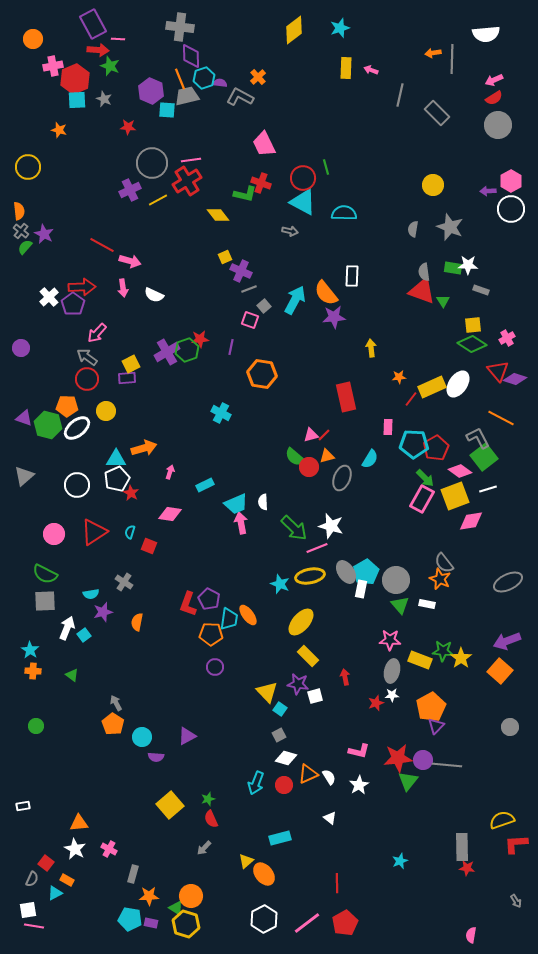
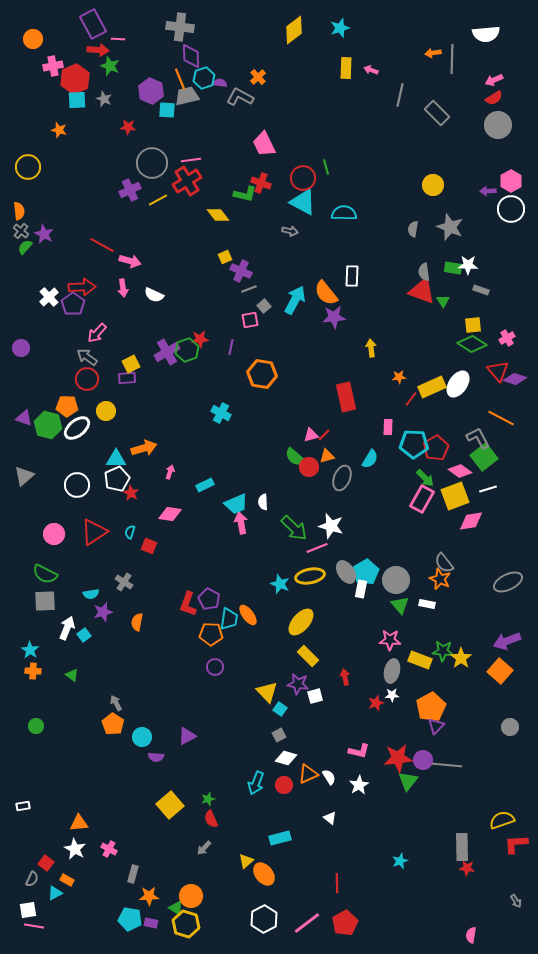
pink square at (250, 320): rotated 30 degrees counterclockwise
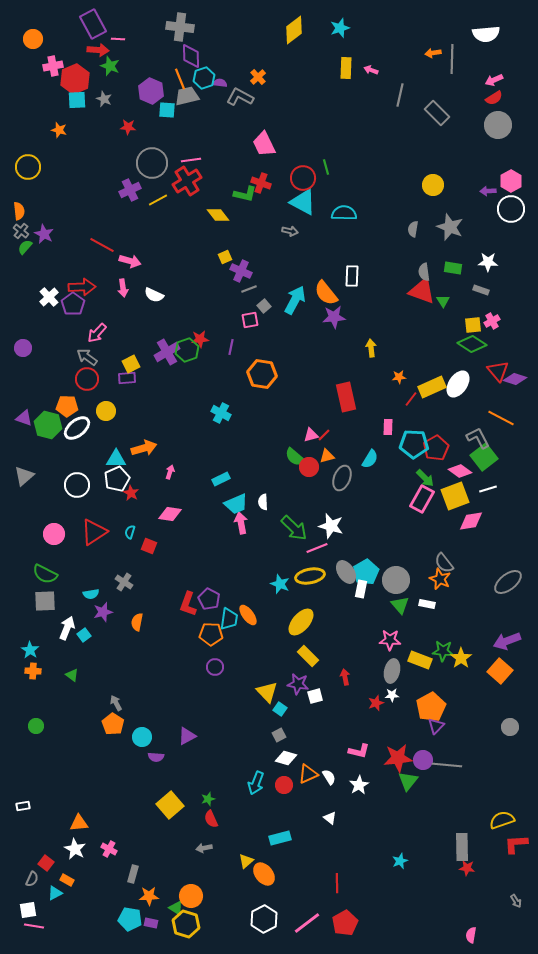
white star at (468, 265): moved 20 px right, 3 px up
pink cross at (507, 338): moved 15 px left, 17 px up
purple circle at (21, 348): moved 2 px right
cyan rectangle at (205, 485): moved 16 px right, 6 px up
gray ellipse at (508, 582): rotated 12 degrees counterclockwise
gray arrow at (204, 848): rotated 35 degrees clockwise
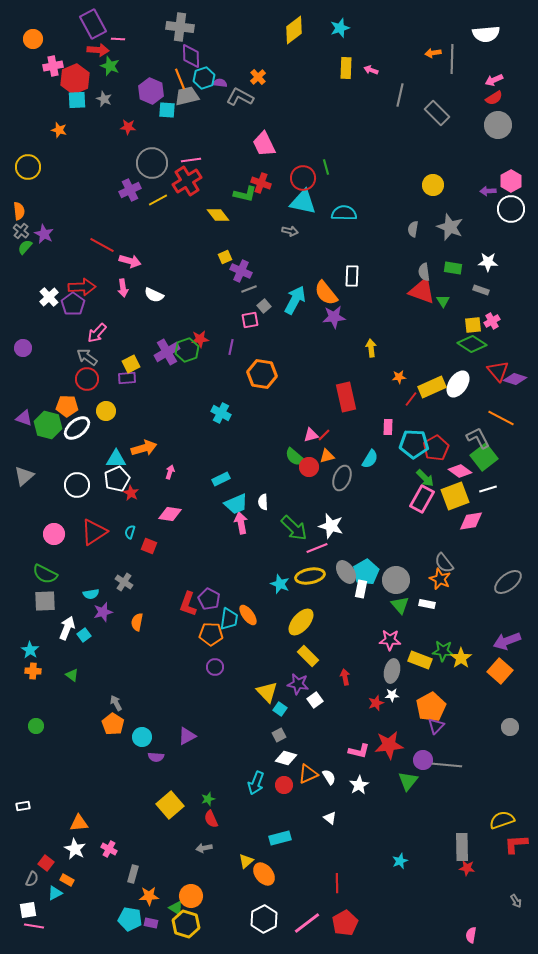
cyan triangle at (303, 202): rotated 16 degrees counterclockwise
white square at (315, 696): moved 4 px down; rotated 21 degrees counterclockwise
red star at (398, 758): moved 9 px left, 13 px up
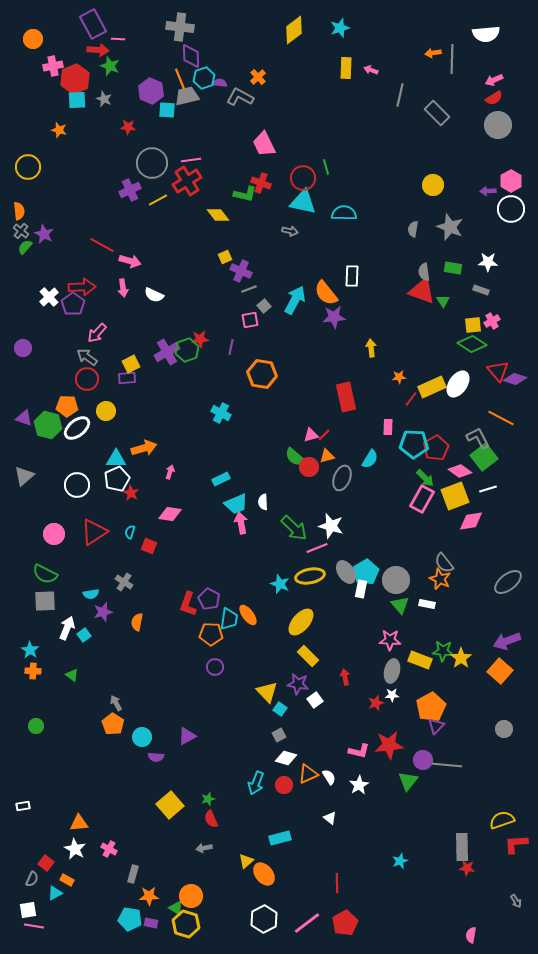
gray circle at (510, 727): moved 6 px left, 2 px down
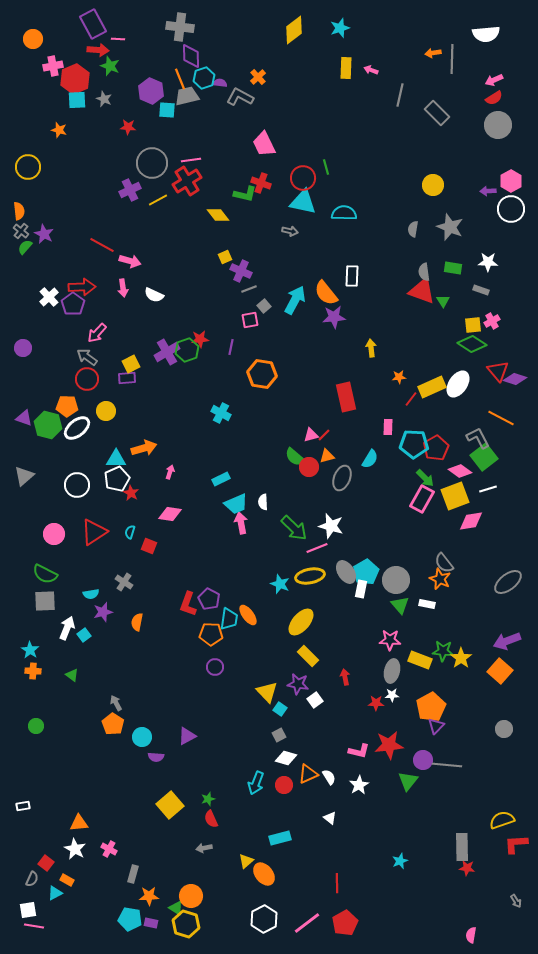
red star at (376, 703): rotated 21 degrees clockwise
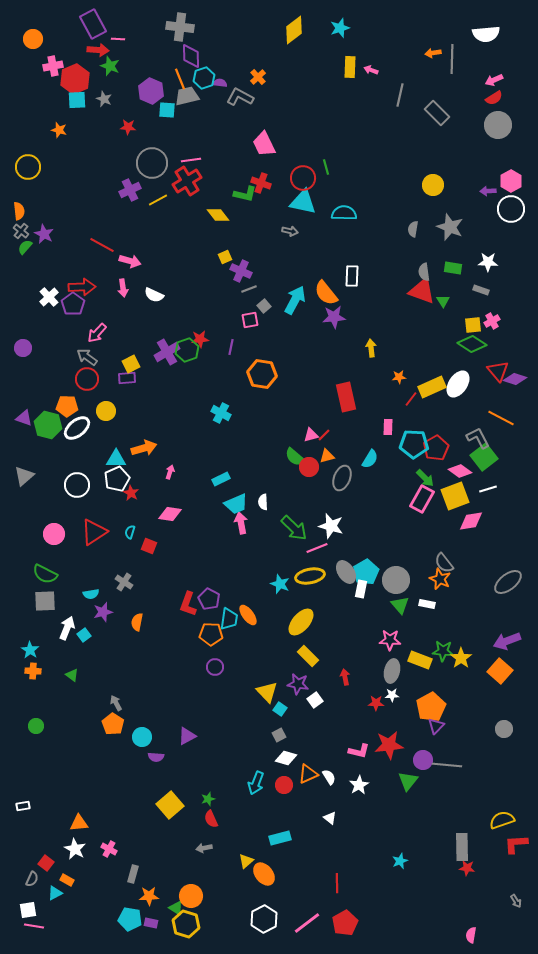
yellow rectangle at (346, 68): moved 4 px right, 1 px up
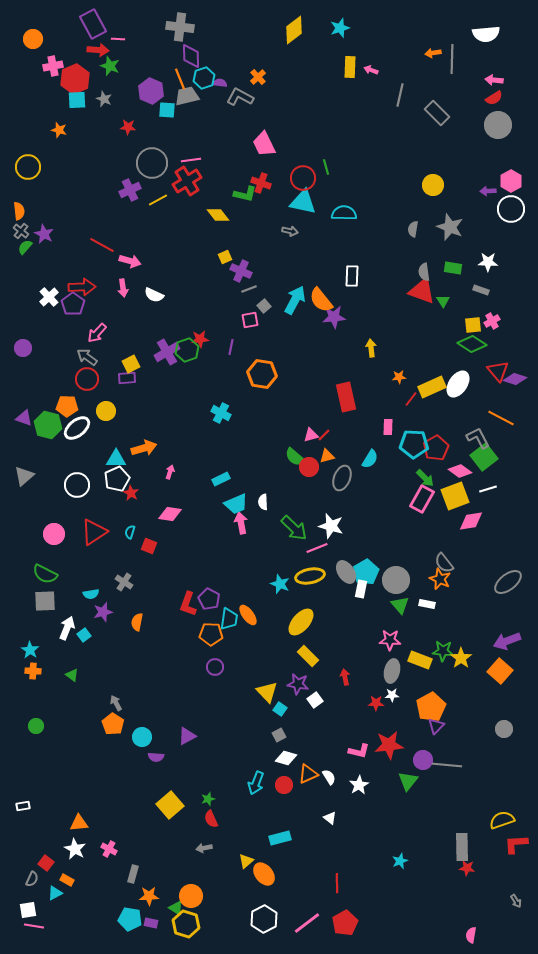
pink arrow at (494, 80): rotated 30 degrees clockwise
orange semicircle at (326, 293): moved 5 px left, 7 px down
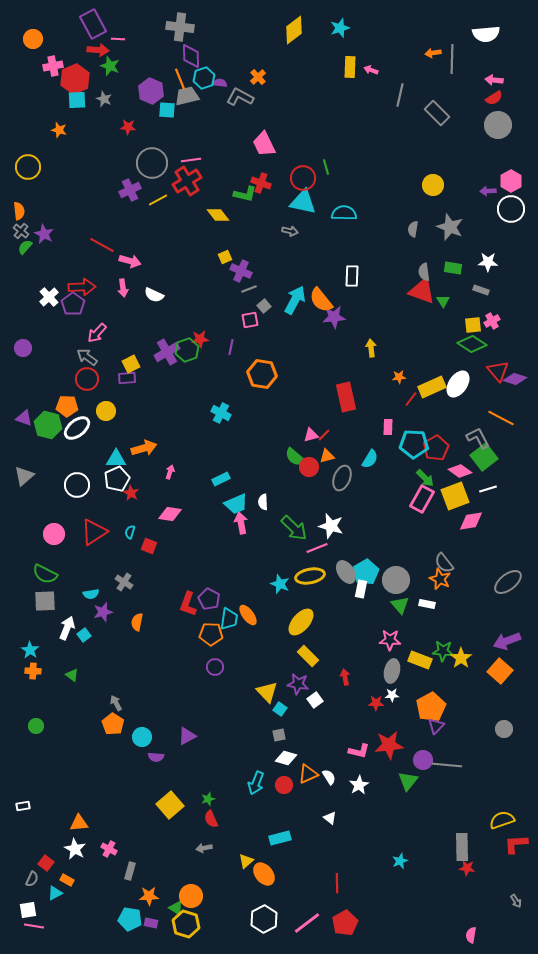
gray square at (279, 735): rotated 16 degrees clockwise
gray rectangle at (133, 874): moved 3 px left, 3 px up
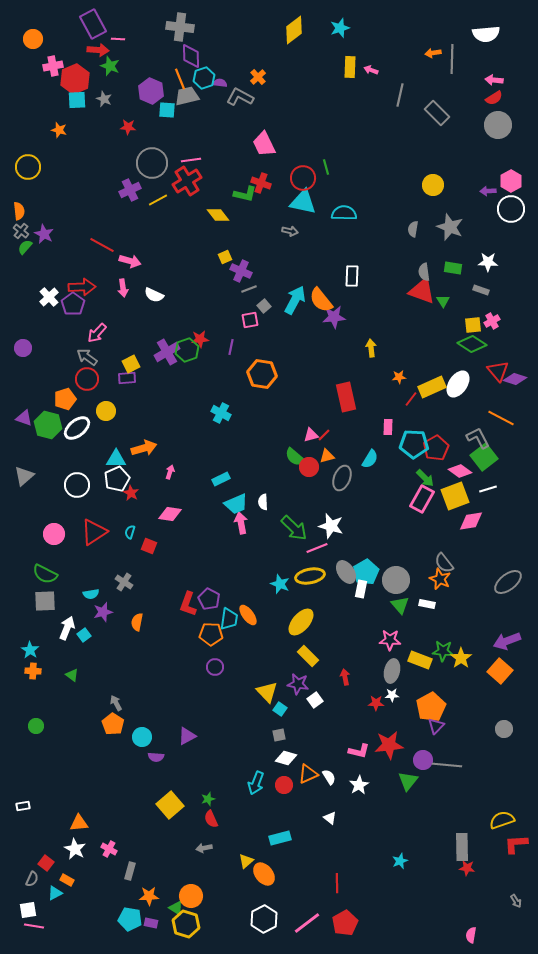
orange pentagon at (67, 406): moved 2 px left, 7 px up; rotated 20 degrees counterclockwise
